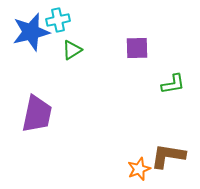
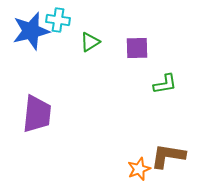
cyan cross: rotated 20 degrees clockwise
blue star: moved 1 px up
green triangle: moved 18 px right, 8 px up
green L-shape: moved 8 px left
purple trapezoid: rotated 6 degrees counterclockwise
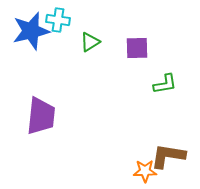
purple trapezoid: moved 4 px right, 2 px down
orange star: moved 6 px right, 2 px down; rotated 20 degrees clockwise
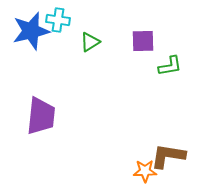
purple square: moved 6 px right, 7 px up
green L-shape: moved 5 px right, 18 px up
